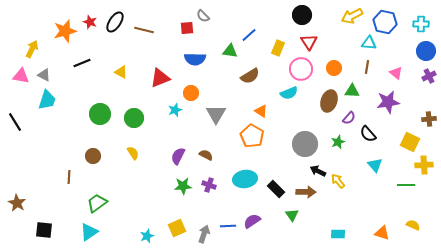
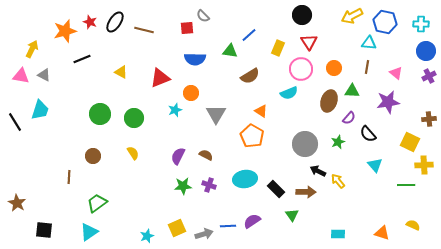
black line at (82, 63): moved 4 px up
cyan trapezoid at (47, 100): moved 7 px left, 10 px down
gray arrow at (204, 234): rotated 54 degrees clockwise
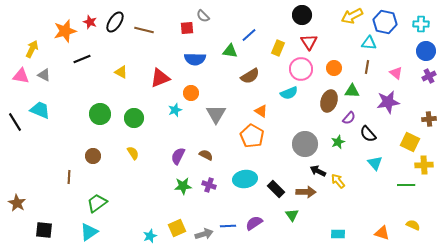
cyan trapezoid at (40, 110): rotated 85 degrees counterclockwise
cyan triangle at (375, 165): moved 2 px up
purple semicircle at (252, 221): moved 2 px right, 2 px down
cyan star at (147, 236): moved 3 px right
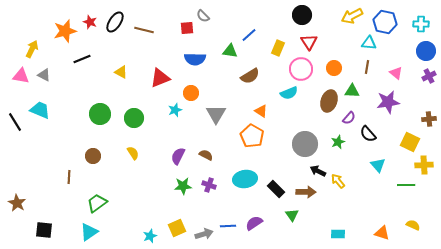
cyan triangle at (375, 163): moved 3 px right, 2 px down
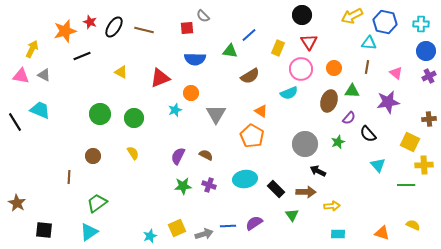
black ellipse at (115, 22): moved 1 px left, 5 px down
black line at (82, 59): moved 3 px up
yellow arrow at (338, 181): moved 6 px left, 25 px down; rotated 126 degrees clockwise
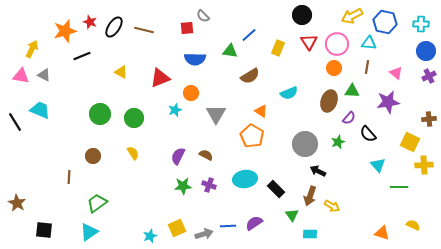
pink circle at (301, 69): moved 36 px right, 25 px up
green line at (406, 185): moved 7 px left, 2 px down
brown arrow at (306, 192): moved 4 px right, 4 px down; rotated 108 degrees clockwise
yellow arrow at (332, 206): rotated 35 degrees clockwise
cyan rectangle at (338, 234): moved 28 px left
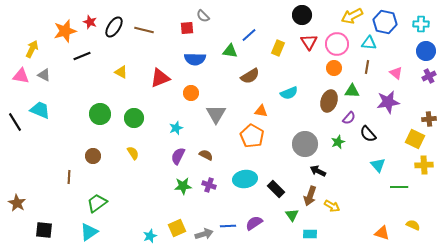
cyan star at (175, 110): moved 1 px right, 18 px down
orange triangle at (261, 111): rotated 24 degrees counterclockwise
yellow square at (410, 142): moved 5 px right, 3 px up
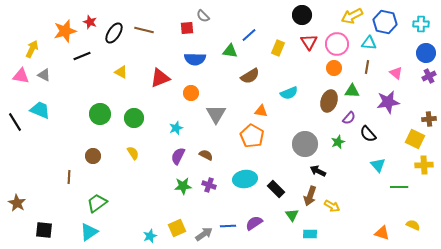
black ellipse at (114, 27): moved 6 px down
blue circle at (426, 51): moved 2 px down
gray arrow at (204, 234): rotated 18 degrees counterclockwise
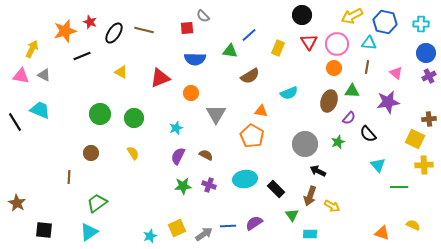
brown circle at (93, 156): moved 2 px left, 3 px up
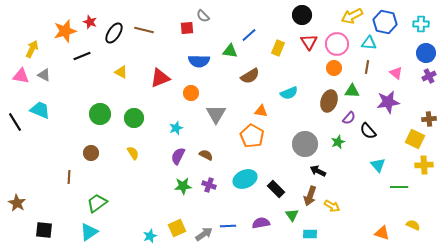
blue semicircle at (195, 59): moved 4 px right, 2 px down
black semicircle at (368, 134): moved 3 px up
cyan ellipse at (245, 179): rotated 15 degrees counterclockwise
purple semicircle at (254, 223): moved 7 px right; rotated 24 degrees clockwise
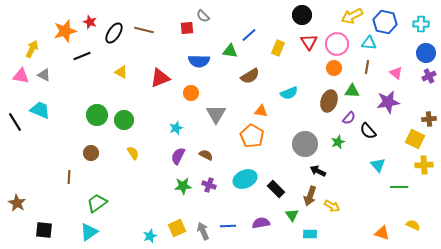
green circle at (100, 114): moved 3 px left, 1 px down
green circle at (134, 118): moved 10 px left, 2 px down
gray arrow at (204, 234): moved 1 px left, 3 px up; rotated 78 degrees counterclockwise
